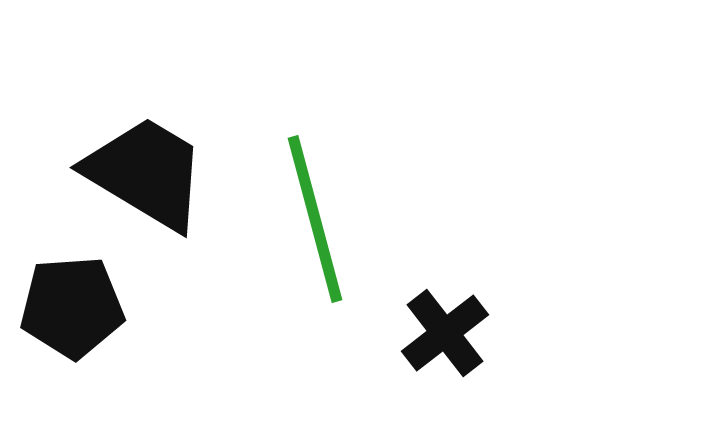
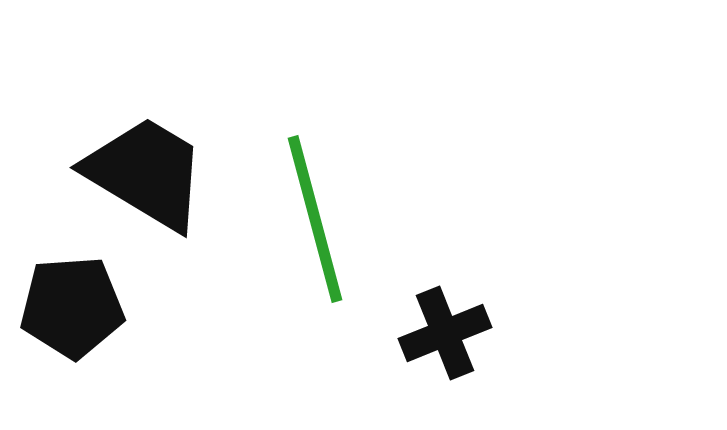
black cross: rotated 16 degrees clockwise
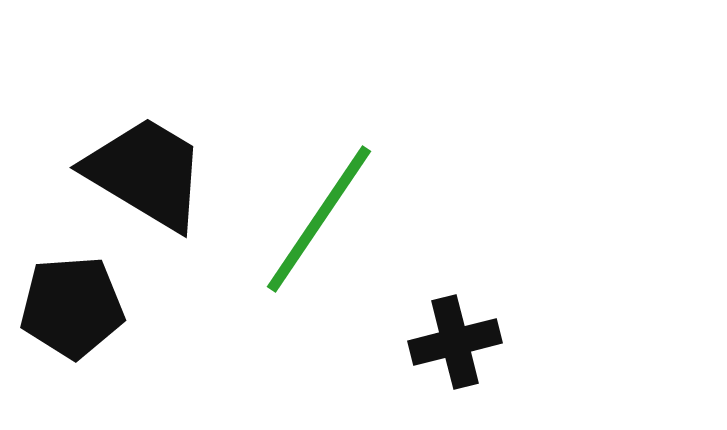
green line: moved 4 px right; rotated 49 degrees clockwise
black cross: moved 10 px right, 9 px down; rotated 8 degrees clockwise
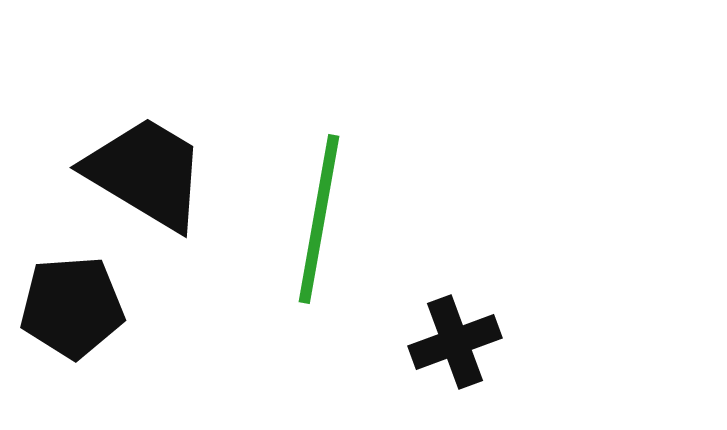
green line: rotated 24 degrees counterclockwise
black cross: rotated 6 degrees counterclockwise
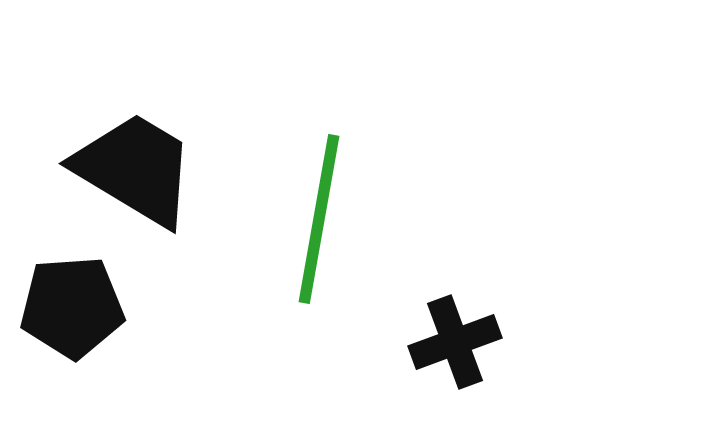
black trapezoid: moved 11 px left, 4 px up
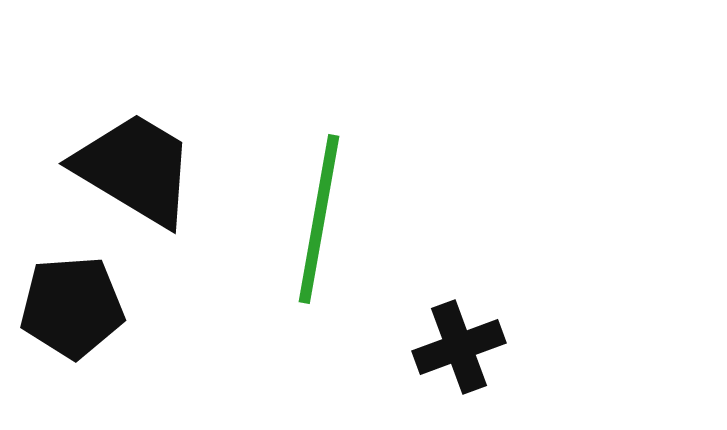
black cross: moved 4 px right, 5 px down
